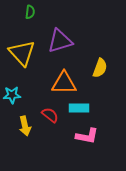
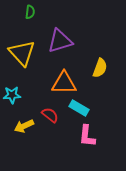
cyan rectangle: rotated 30 degrees clockwise
yellow arrow: moved 1 px left; rotated 78 degrees clockwise
pink L-shape: rotated 85 degrees clockwise
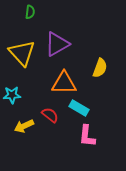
purple triangle: moved 3 px left, 3 px down; rotated 12 degrees counterclockwise
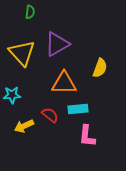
cyan rectangle: moved 1 px left, 1 px down; rotated 36 degrees counterclockwise
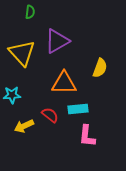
purple triangle: moved 3 px up
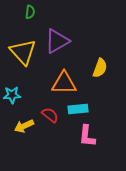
yellow triangle: moved 1 px right, 1 px up
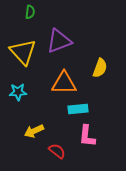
purple triangle: moved 2 px right; rotated 8 degrees clockwise
cyan star: moved 6 px right, 3 px up
red semicircle: moved 7 px right, 36 px down
yellow arrow: moved 10 px right, 5 px down
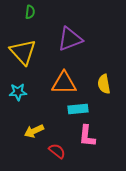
purple triangle: moved 11 px right, 2 px up
yellow semicircle: moved 4 px right, 16 px down; rotated 150 degrees clockwise
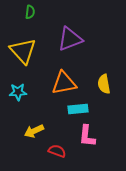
yellow triangle: moved 1 px up
orange triangle: rotated 12 degrees counterclockwise
red semicircle: rotated 18 degrees counterclockwise
